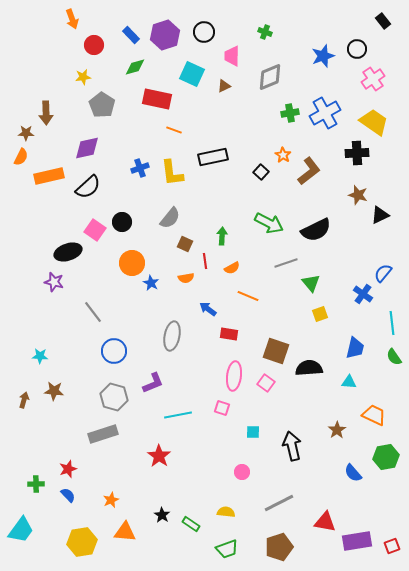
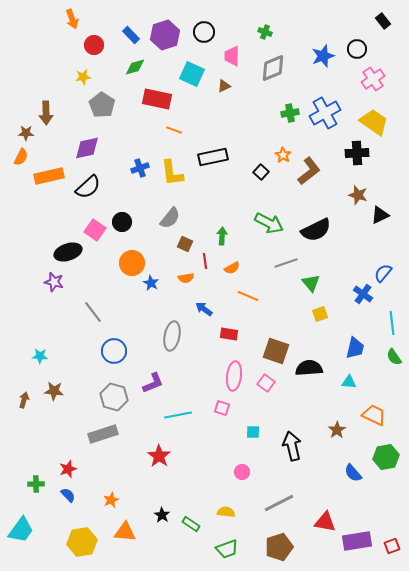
gray diamond at (270, 77): moved 3 px right, 9 px up
blue arrow at (208, 309): moved 4 px left
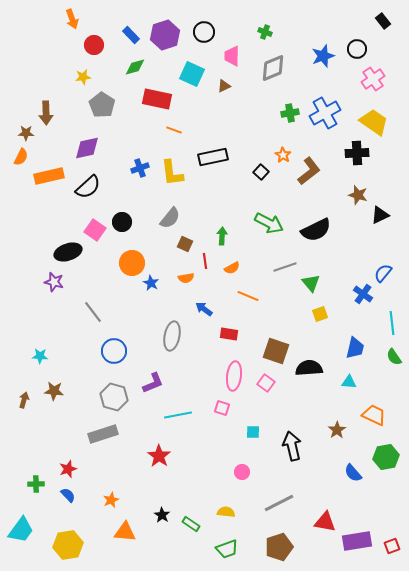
gray line at (286, 263): moved 1 px left, 4 px down
yellow hexagon at (82, 542): moved 14 px left, 3 px down
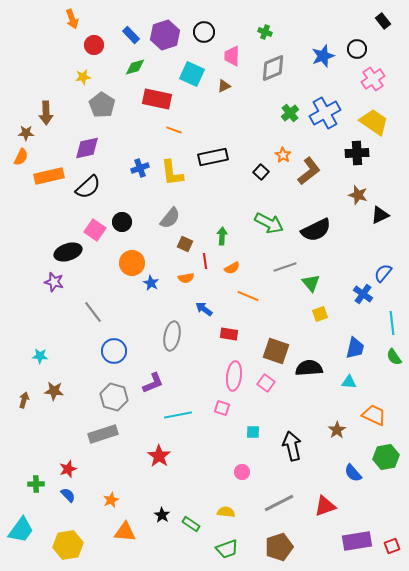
green cross at (290, 113): rotated 30 degrees counterclockwise
red triangle at (325, 522): moved 16 px up; rotated 30 degrees counterclockwise
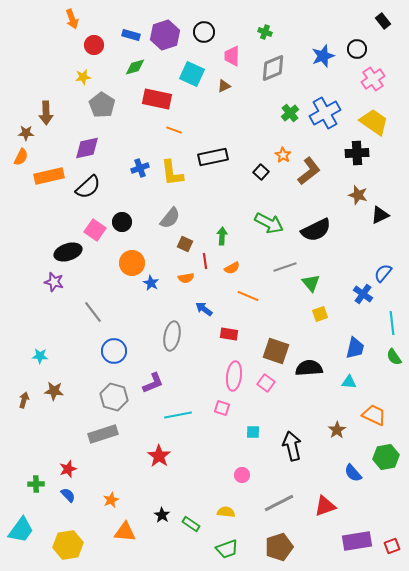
blue rectangle at (131, 35): rotated 30 degrees counterclockwise
pink circle at (242, 472): moved 3 px down
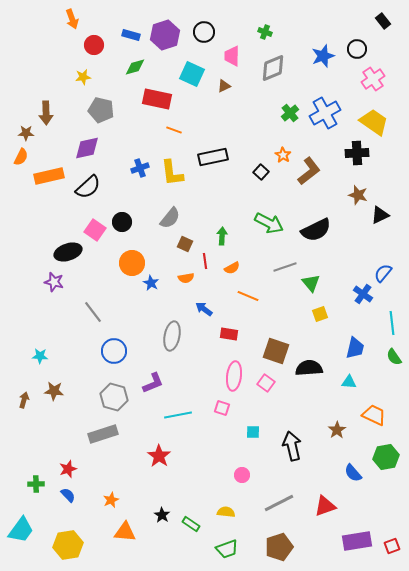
gray pentagon at (102, 105): moved 1 px left, 5 px down; rotated 20 degrees counterclockwise
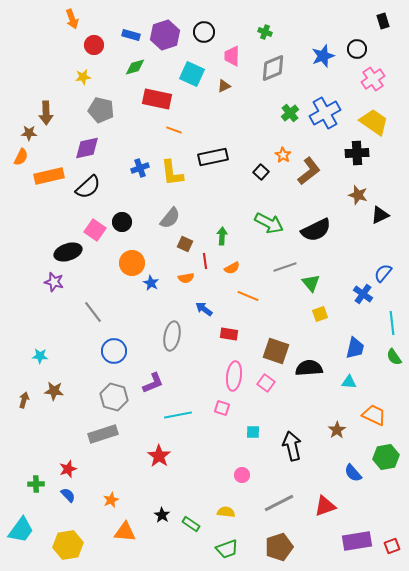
black rectangle at (383, 21): rotated 21 degrees clockwise
brown star at (26, 133): moved 3 px right
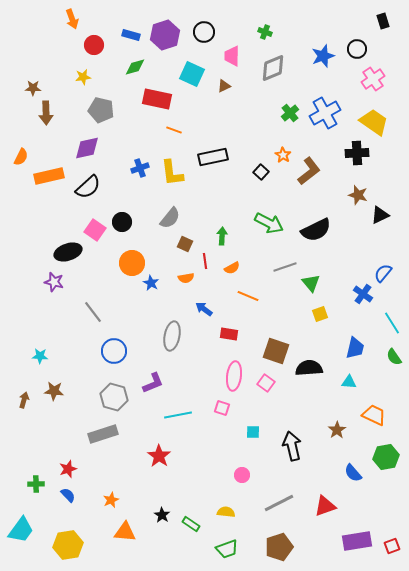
brown star at (29, 133): moved 4 px right, 45 px up
cyan line at (392, 323): rotated 25 degrees counterclockwise
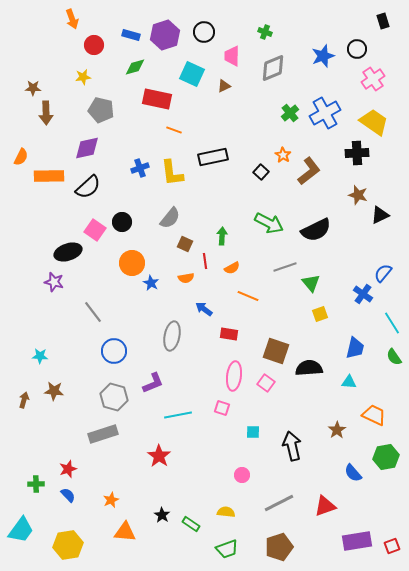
orange rectangle at (49, 176): rotated 12 degrees clockwise
